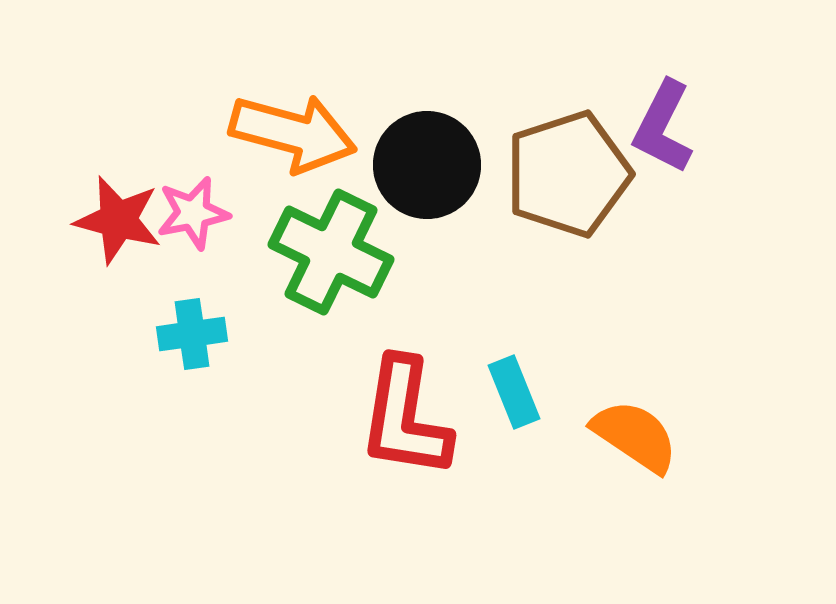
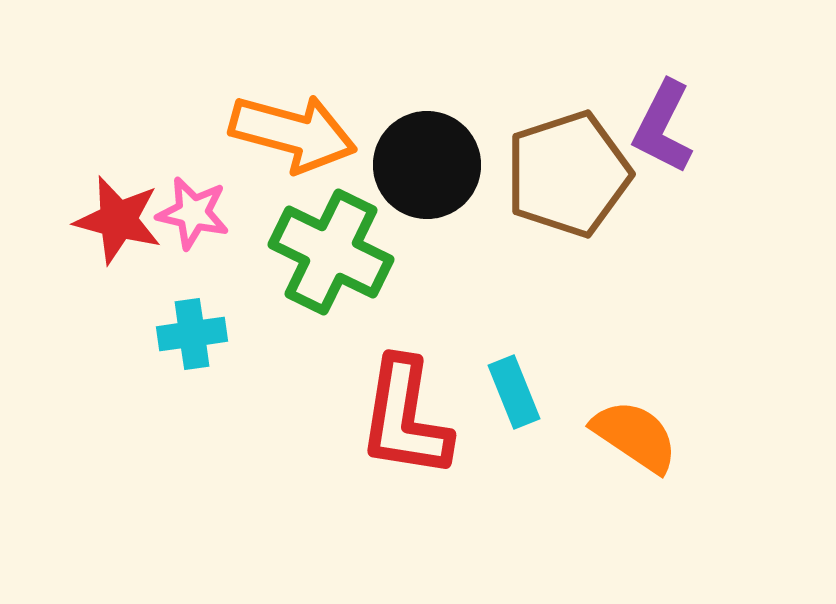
pink star: rotated 24 degrees clockwise
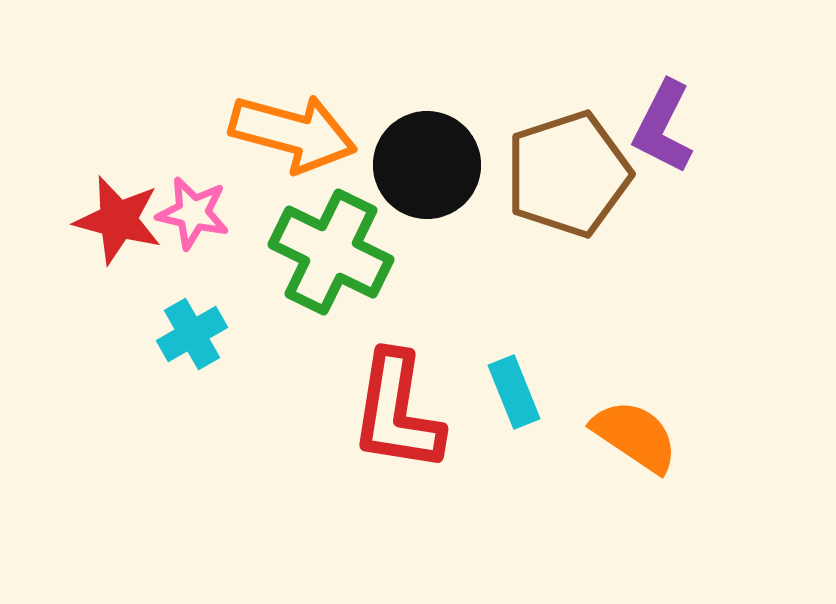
cyan cross: rotated 22 degrees counterclockwise
red L-shape: moved 8 px left, 6 px up
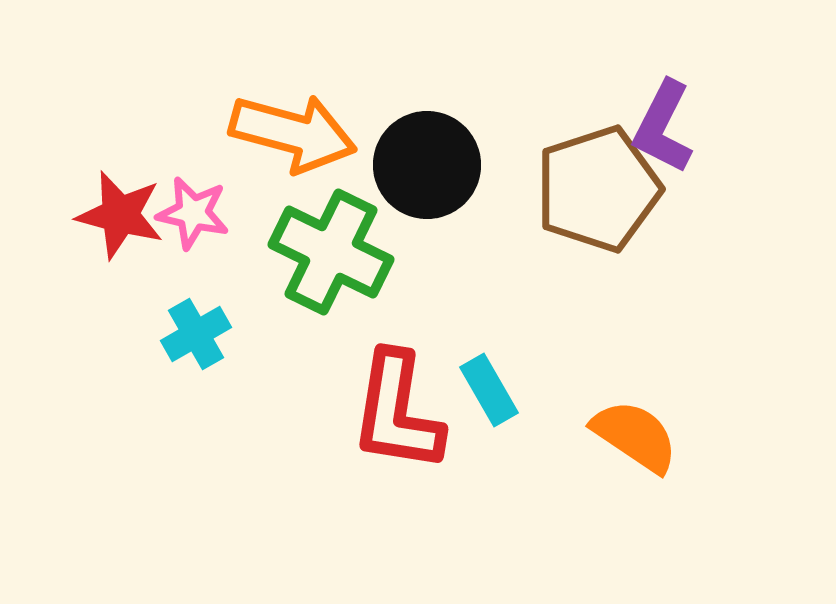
brown pentagon: moved 30 px right, 15 px down
red star: moved 2 px right, 5 px up
cyan cross: moved 4 px right
cyan rectangle: moved 25 px left, 2 px up; rotated 8 degrees counterclockwise
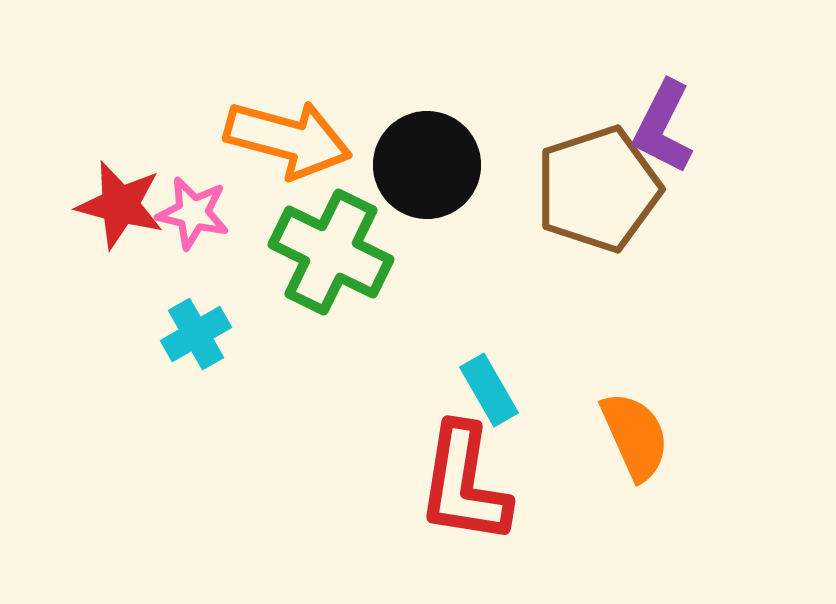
orange arrow: moved 5 px left, 6 px down
red star: moved 10 px up
red L-shape: moved 67 px right, 72 px down
orange semicircle: rotated 32 degrees clockwise
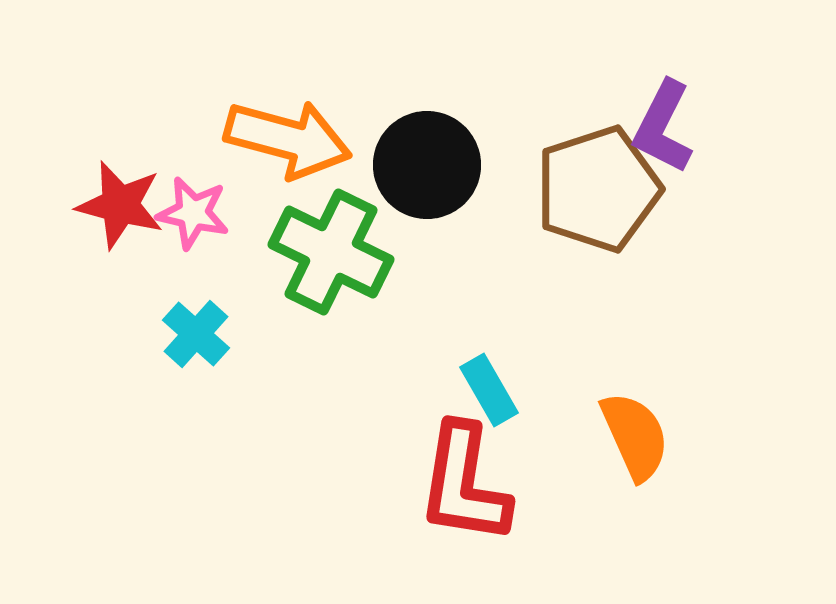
cyan cross: rotated 18 degrees counterclockwise
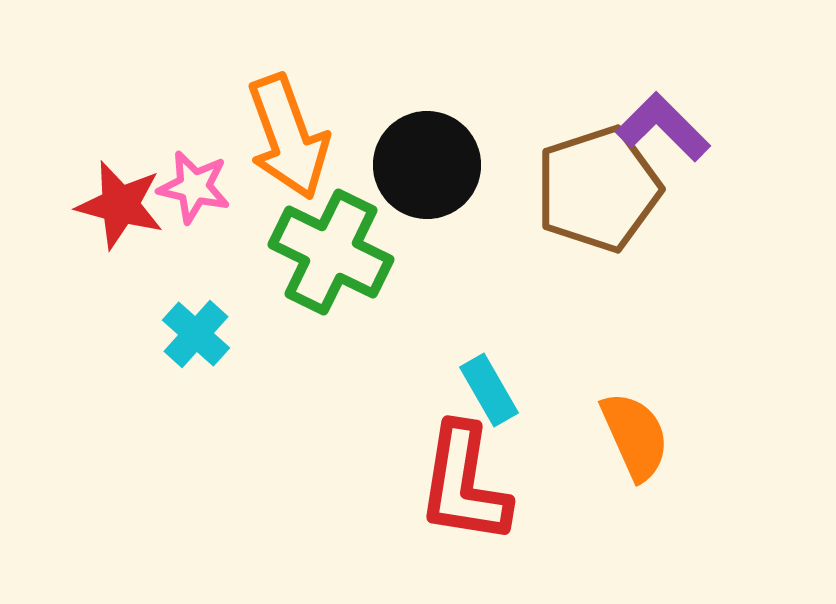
purple L-shape: rotated 108 degrees clockwise
orange arrow: moved 2 px up; rotated 55 degrees clockwise
pink star: moved 1 px right, 26 px up
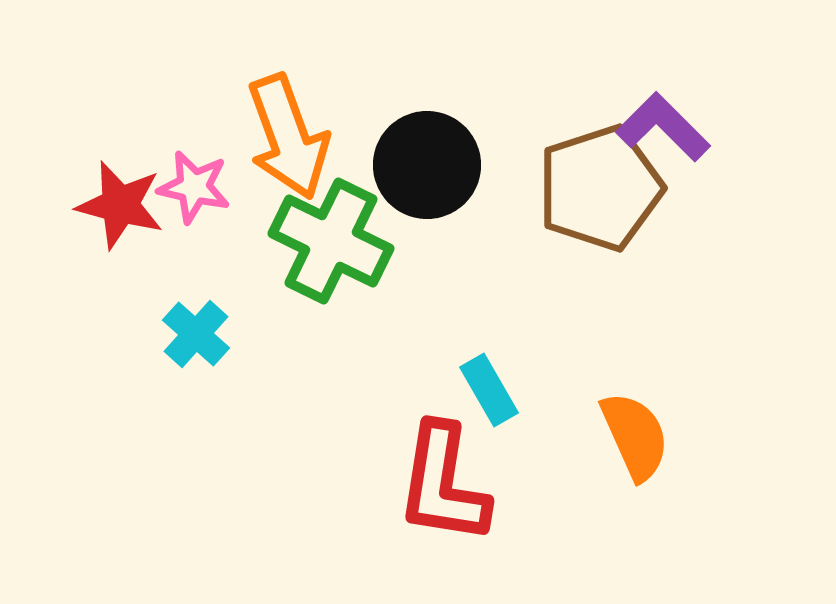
brown pentagon: moved 2 px right, 1 px up
green cross: moved 11 px up
red L-shape: moved 21 px left
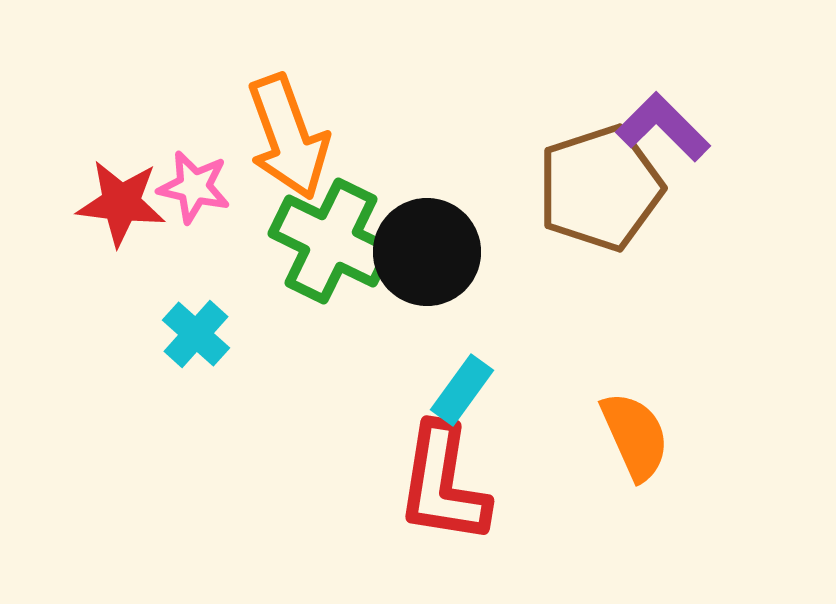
black circle: moved 87 px down
red star: moved 1 px right, 2 px up; rotated 8 degrees counterclockwise
cyan rectangle: moved 27 px left; rotated 66 degrees clockwise
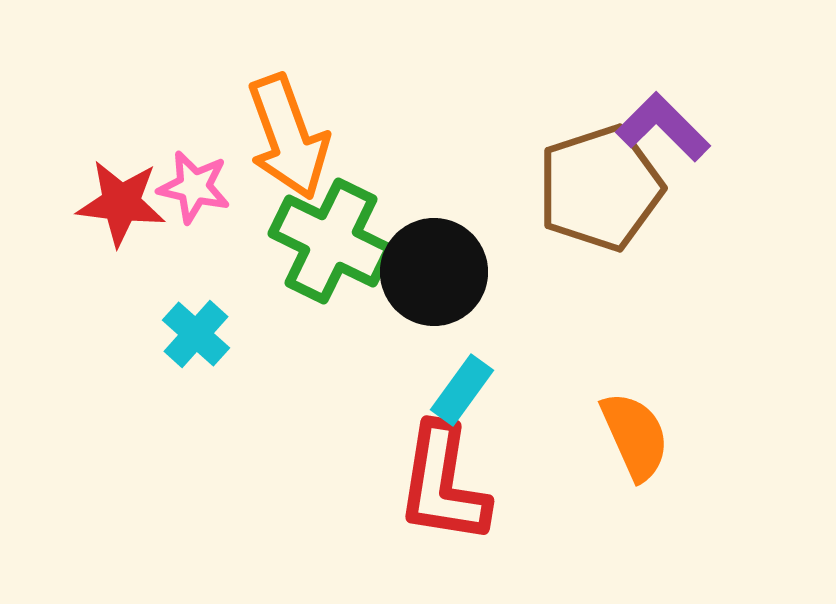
black circle: moved 7 px right, 20 px down
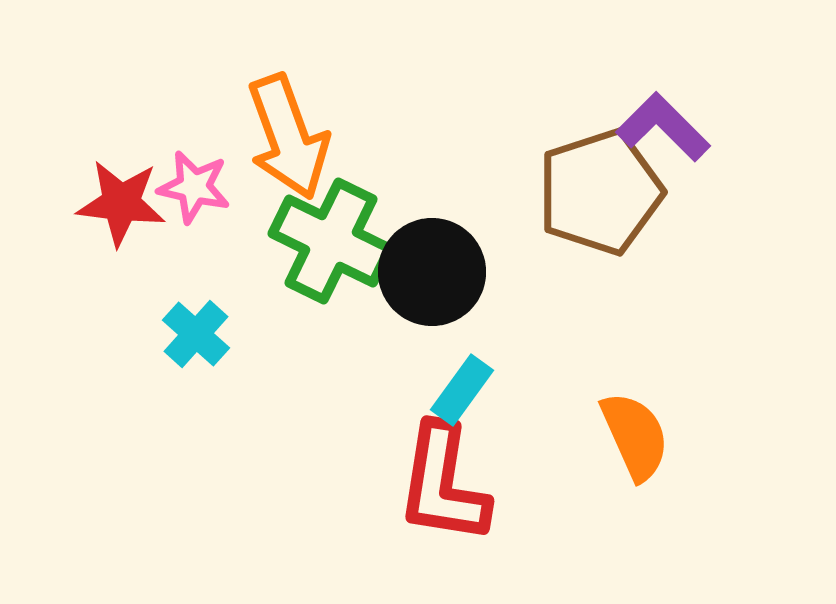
brown pentagon: moved 4 px down
black circle: moved 2 px left
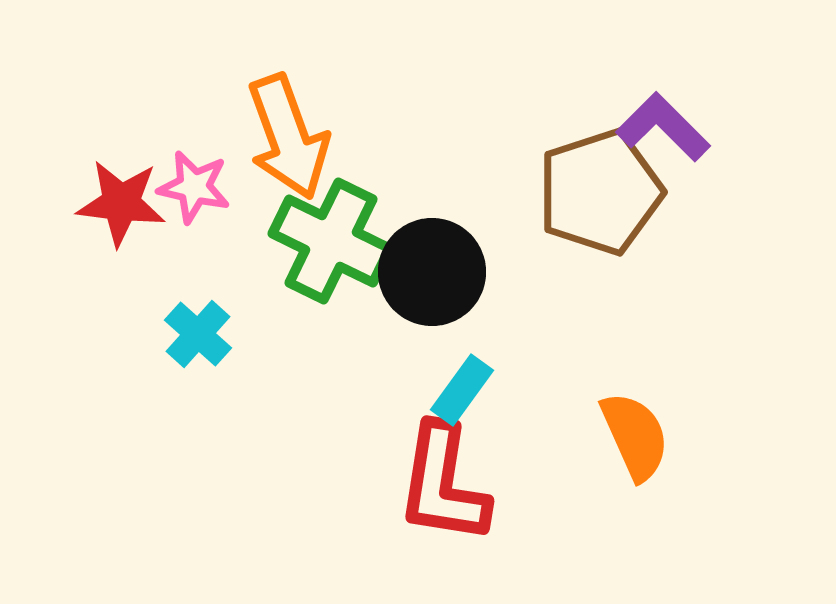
cyan cross: moved 2 px right
